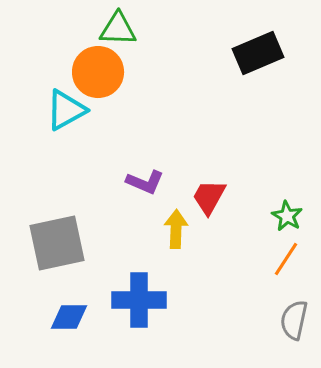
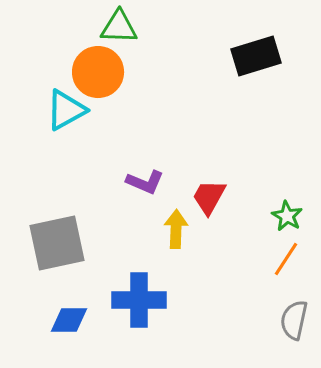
green triangle: moved 1 px right, 2 px up
black rectangle: moved 2 px left, 3 px down; rotated 6 degrees clockwise
blue diamond: moved 3 px down
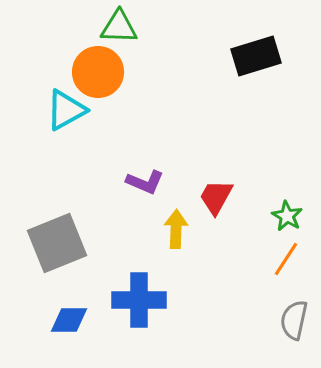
red trapezoid: moved 7 px right
gray square: rotated 10 degrees counterclockwise
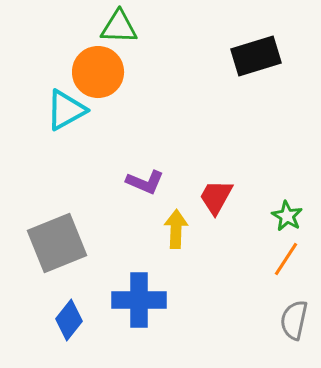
blue diamond: rotated 51 degrees counterclockwise
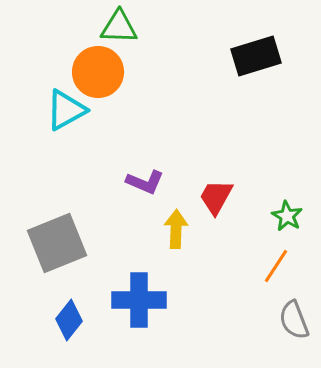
orange line: moved 10 px left, 7 px down
gray semicircle: rotated 33 degrees counterclockwise
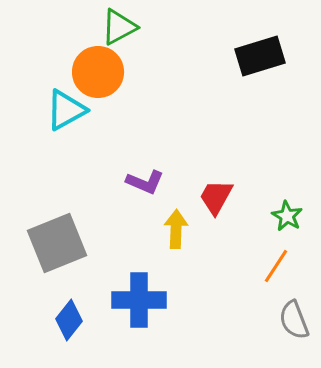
green triangle: rotated 30 degrees counterclockwise
black rectangle: moved 4 px right
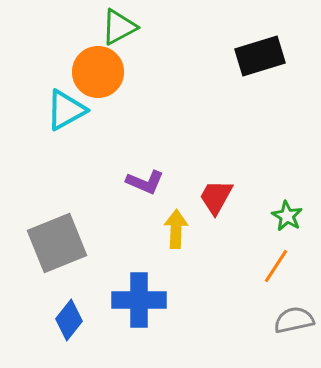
gray semicircle: rotated 99 degrees clockwise
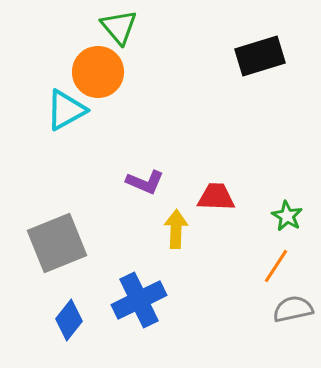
green triangle: rotated 42 degrees counterclockwise
red trapezoid: rotated 63 degrees clockwise
blue cross: rotated 26 degrees counterclockwise
gray semicircle: moved 1 px left, 11 px up
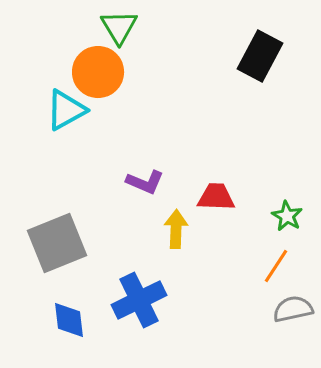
green triangle: rotated 9 degrees clockwise
black rectangle: rotated 45 degrees counterclockwise
blue diamond: rotated 45 degrees counterclockwise
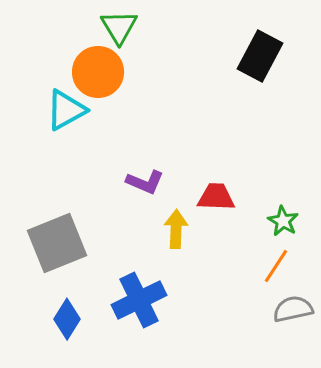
green star: moved 4 px left, 5 px down
blue diamond: moved 2 px left, 1 px up; rotated 39 degrees clockwise
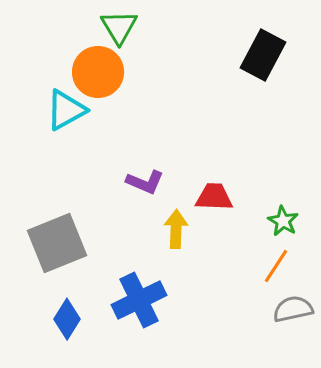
black rectangle: moved 3 px right, 1 px up
red trapezoid: moved 2 px left
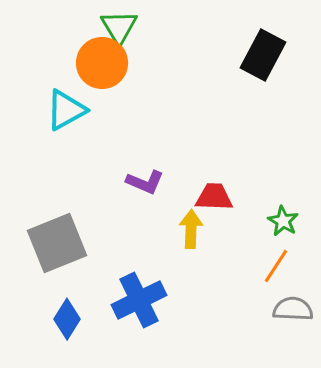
orange circle: moved 4 px right, 9 px up
yellow arrow: moved 15 px right
gray semicircle: rotated 15 degrees clockwise
